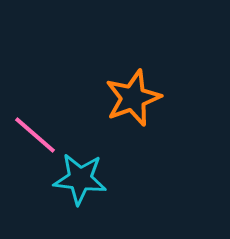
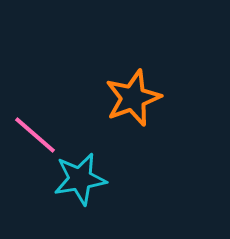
cyan star: rotated 16 degrees counterclockwise
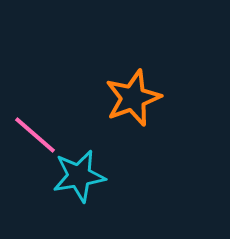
cyan star: moved 1 px left, 3 px up
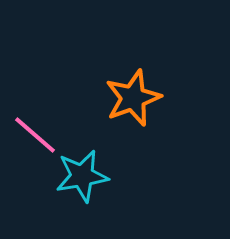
cyan star: moved 3 px right
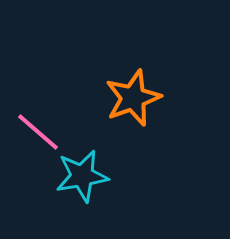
pink line: moved 3 px right, 3 px up
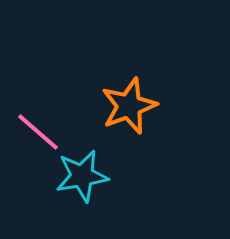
orange star: moved 4 px left, 8 px down
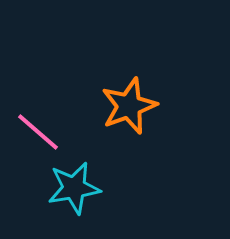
cyan star: moved 8 px left, 12 px down
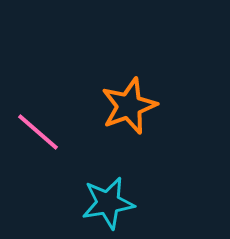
cyan star: moved 34 px right, 15 px down
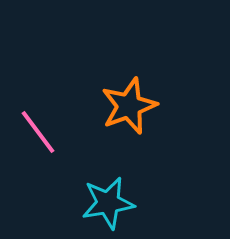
pink line: rotated 12 degrees clockwise
